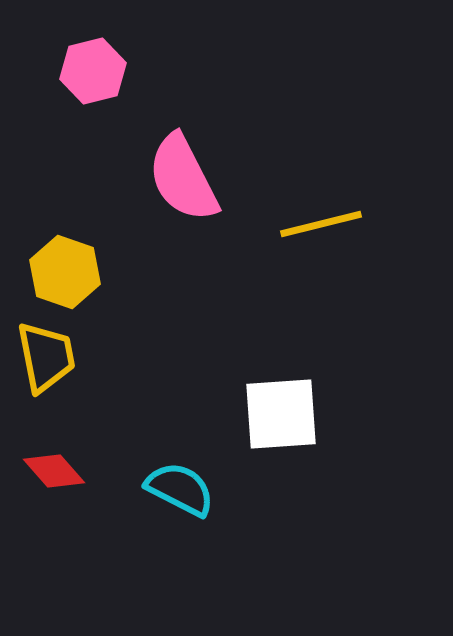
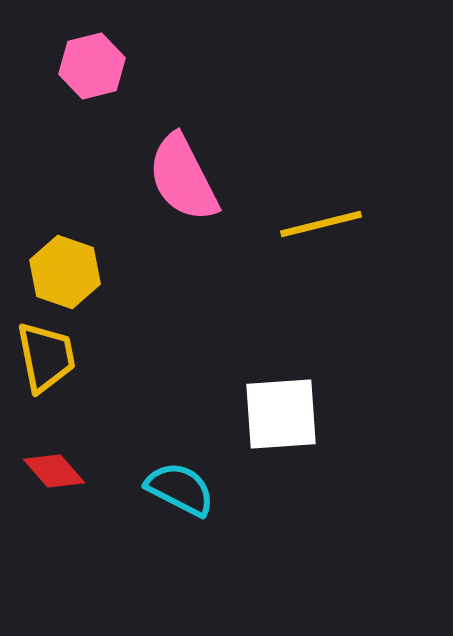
pink hexagon: moved 1 px left, 5 px up
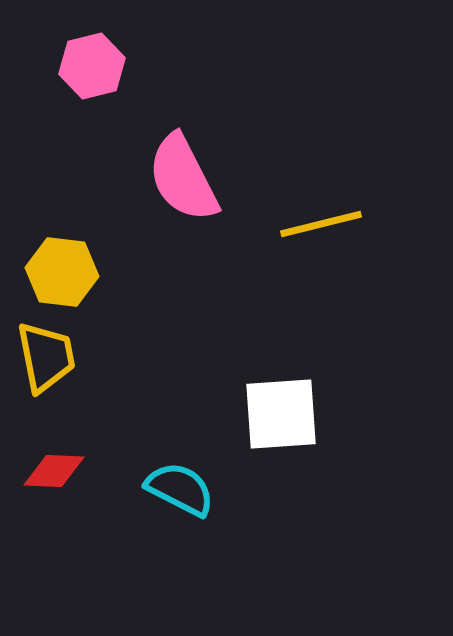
yellow hexagon: moved 3 px left; rotated 12 degrees counterclockwise
red diamond: rotated 46 degrees counterclockwise
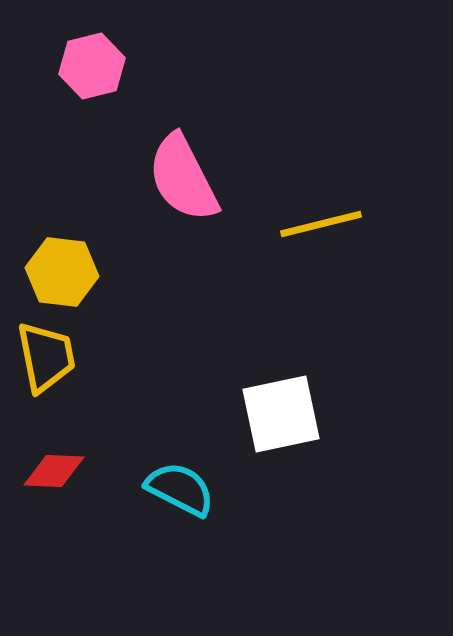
white square: rotated 8 degrees counterclockwise
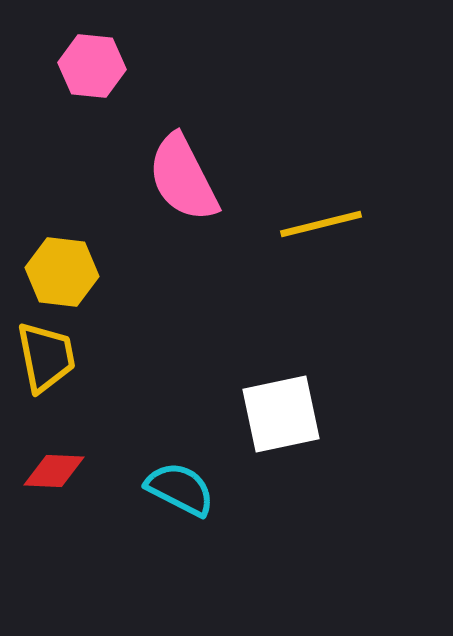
pink hexagon: rotated 20 degrees clockwise
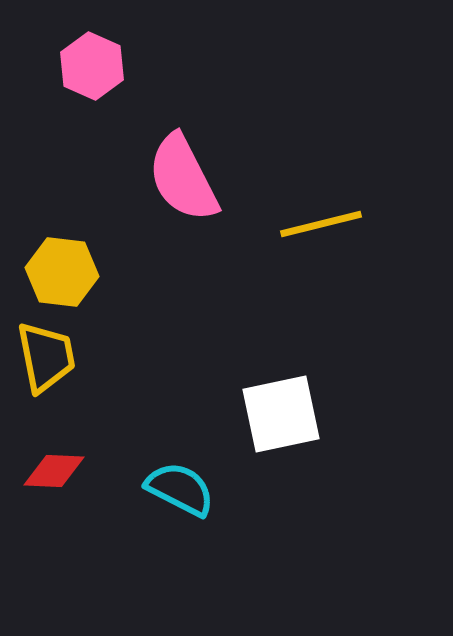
pink hexagon: rotated 18 degrees clockwise
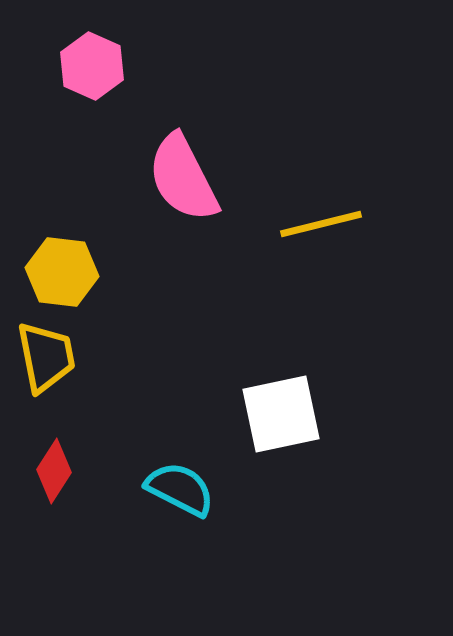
red diamond: rotated 60 degrees counterclockwise
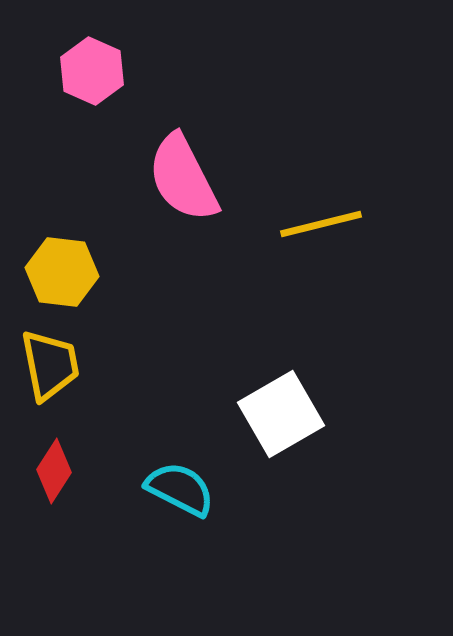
pink hexagon: moved 5 px down
yellow trapezoid: moved 4 px right, 8 px down
white square: rotated 18 degrees counterclockwise
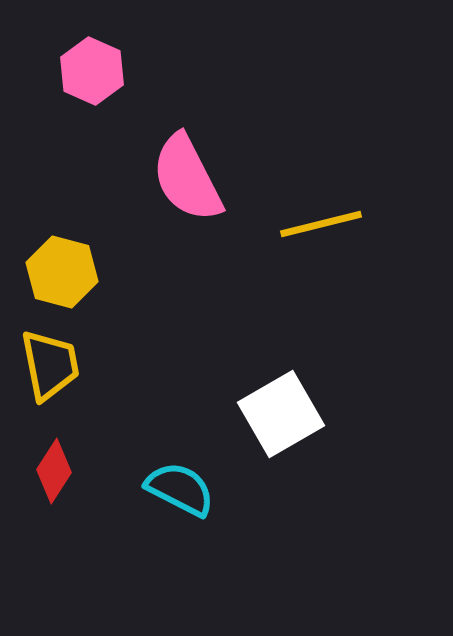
pink semicircle: moved 4 px right
yellow hexagon: rotated 8 degrees clockwise
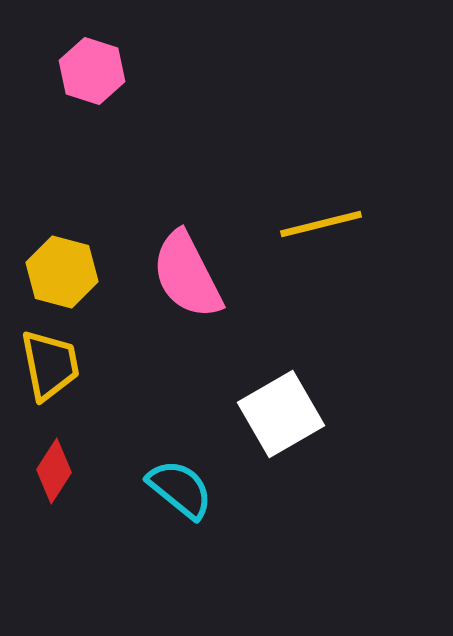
pink hexagon: rotated 6 degrees counterclockwise
pink semicircle: moved 97 px down
cyan semicircle: rotated 12 degrees clockwise
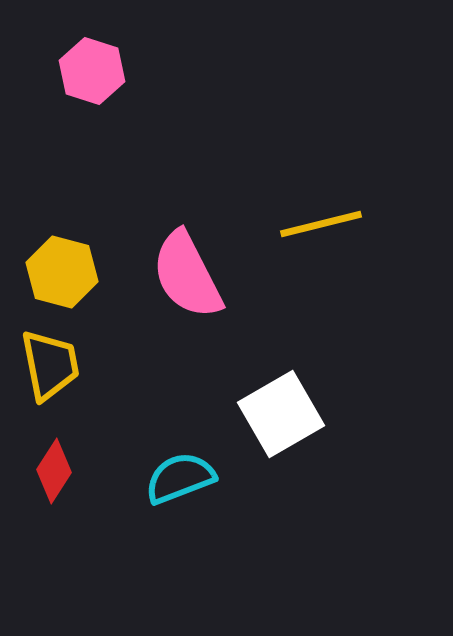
cyan semicircle: moved 11 px up; rotated 60 degrees counterclockwise
